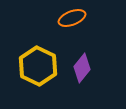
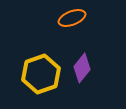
yellow hexagon: moved 3 px right, 8 px down; rotated 15 degrees clockwise
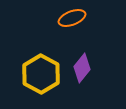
yellow hexagon: rotated 12 degrees counterclockwise
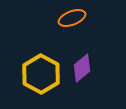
purple diamond: rotated 12 degrees clockwise
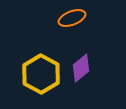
purple diamond: moved 1 px left
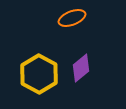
yellow hexagon: moved 2 px left
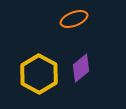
orange ellipse: moved 2 px right, 1 px down
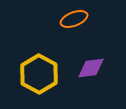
purple diamond: moved 10 px right; rotated 32 degrees clockwise
